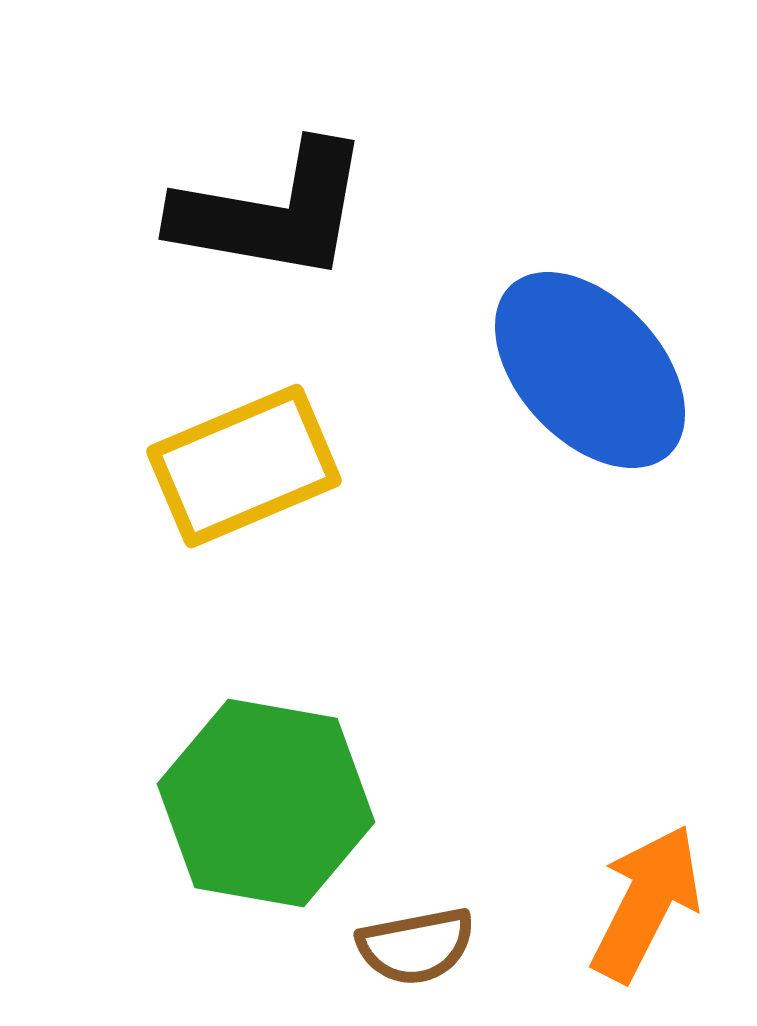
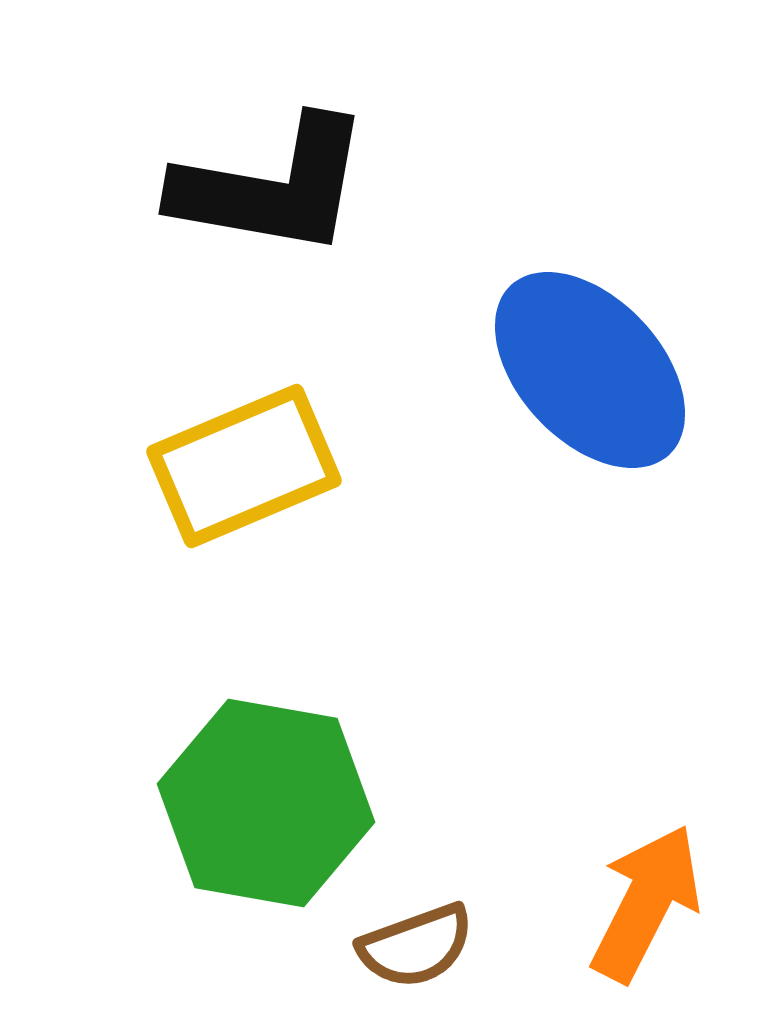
black L-shape: moved 25 px up
brown semicircle: rotated 9 degrees counterclockwise
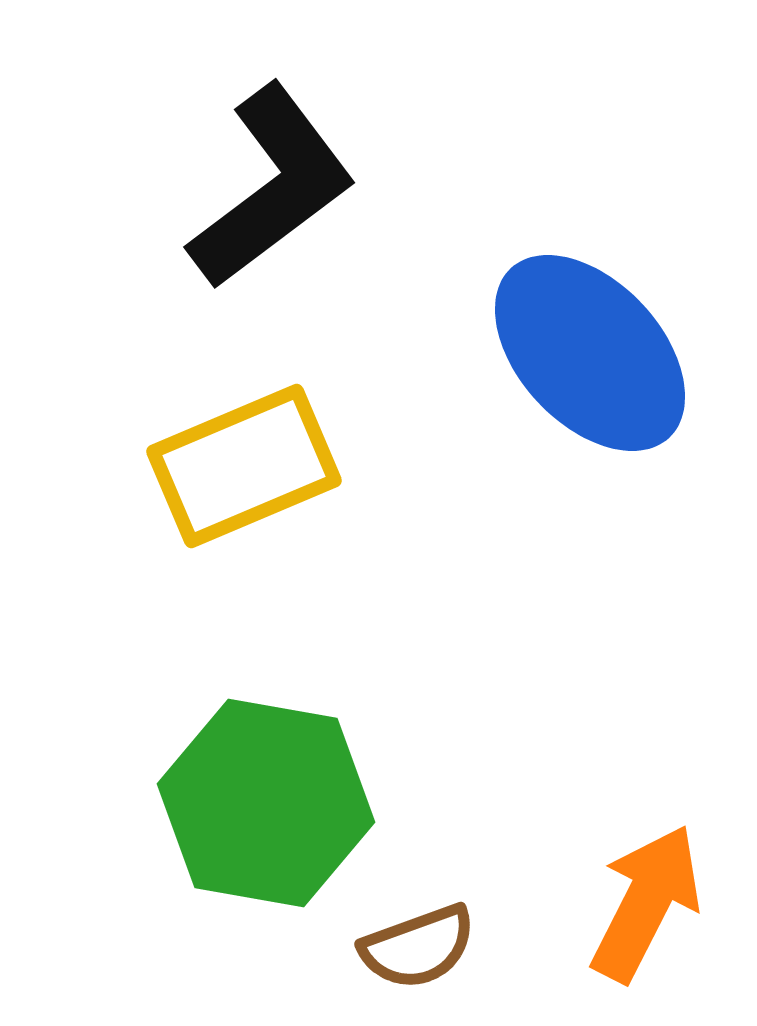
black L-shape: rotated 47 degrees counterclockwise
blue ellipse: moved 17 px up
brown semicircle: moved 2 px right, 1 px down
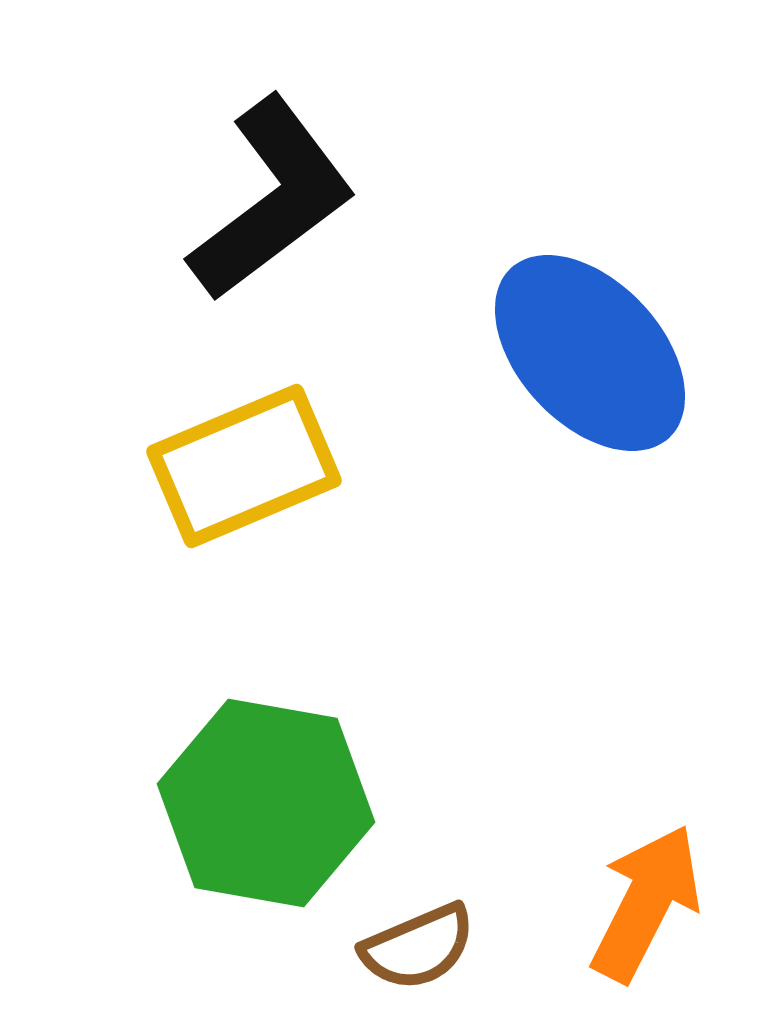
black L-shape: moved 12 px down
brown semicircle: rotated 3 degrees counterclockwise
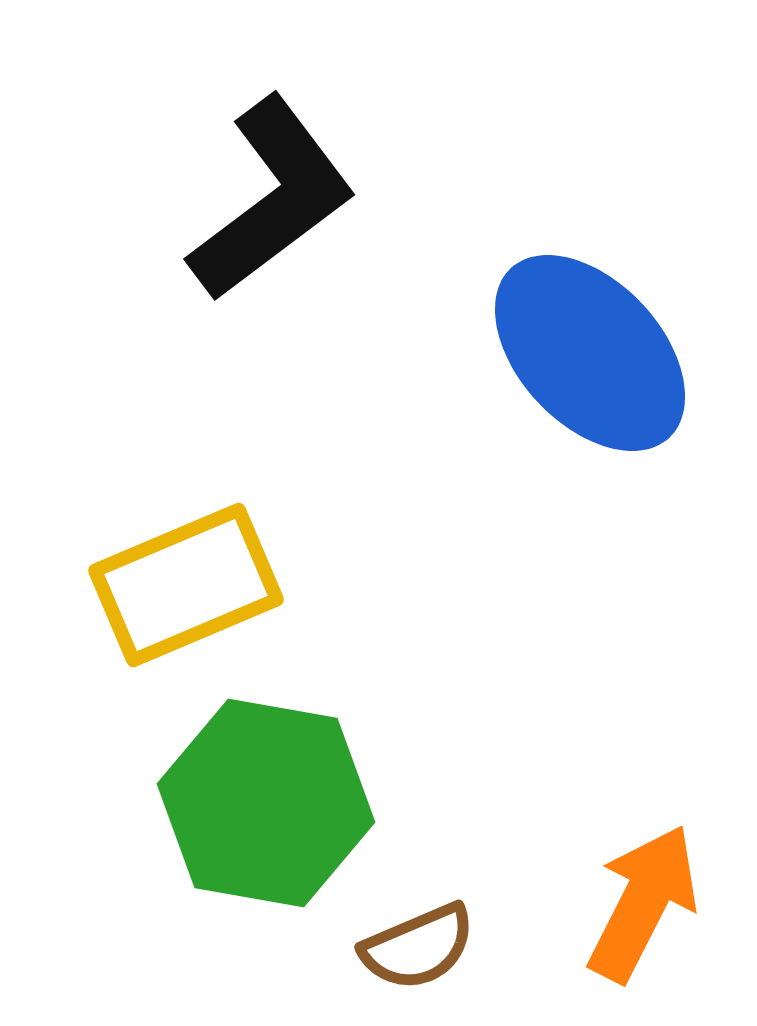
yellow rectangle: moved 58 px left, 119 px down
orange arrow: moved 3 px left
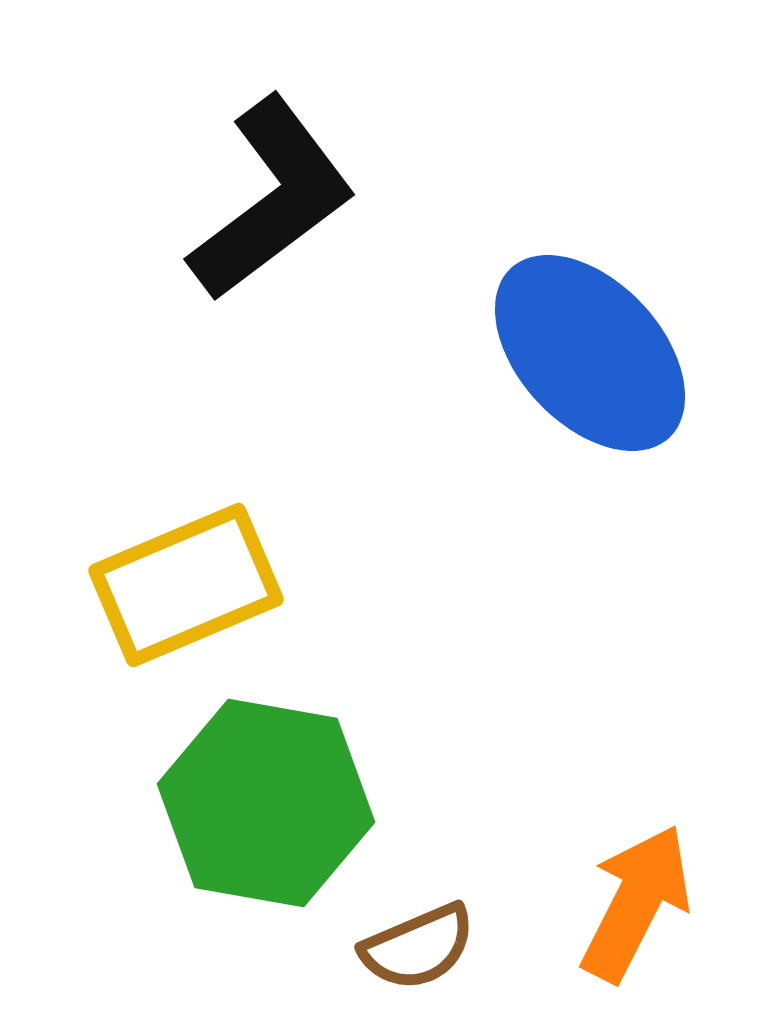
orange arrow: moved 7 px left
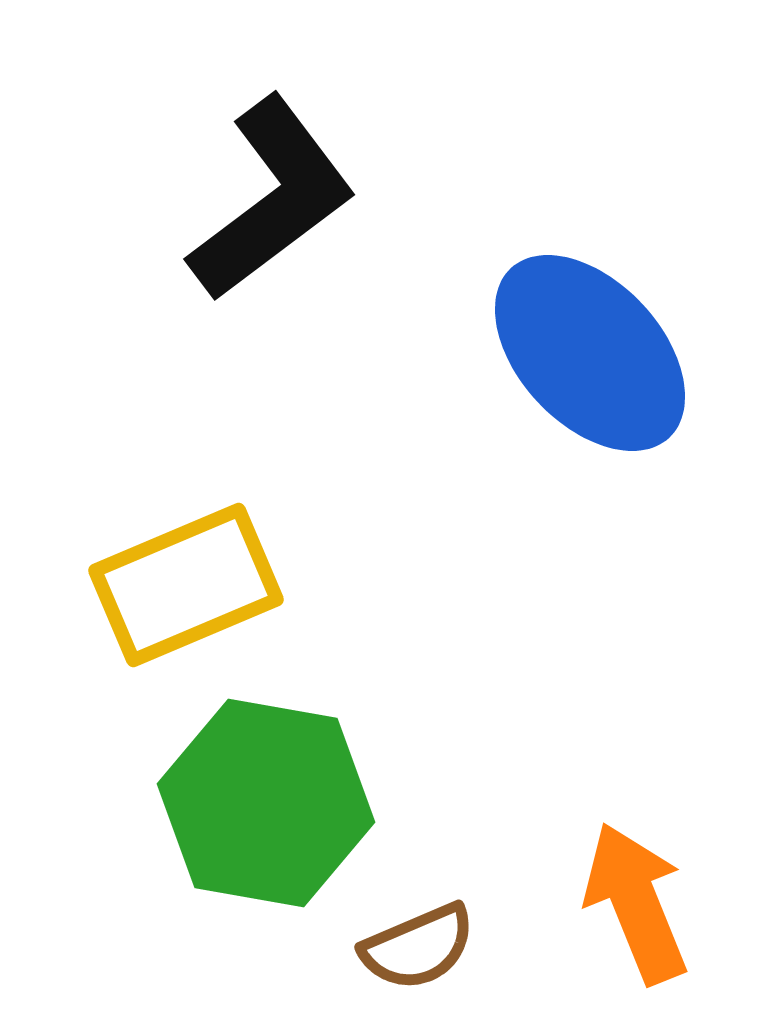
orange arrow: rotated 49 degrees counterclockwise
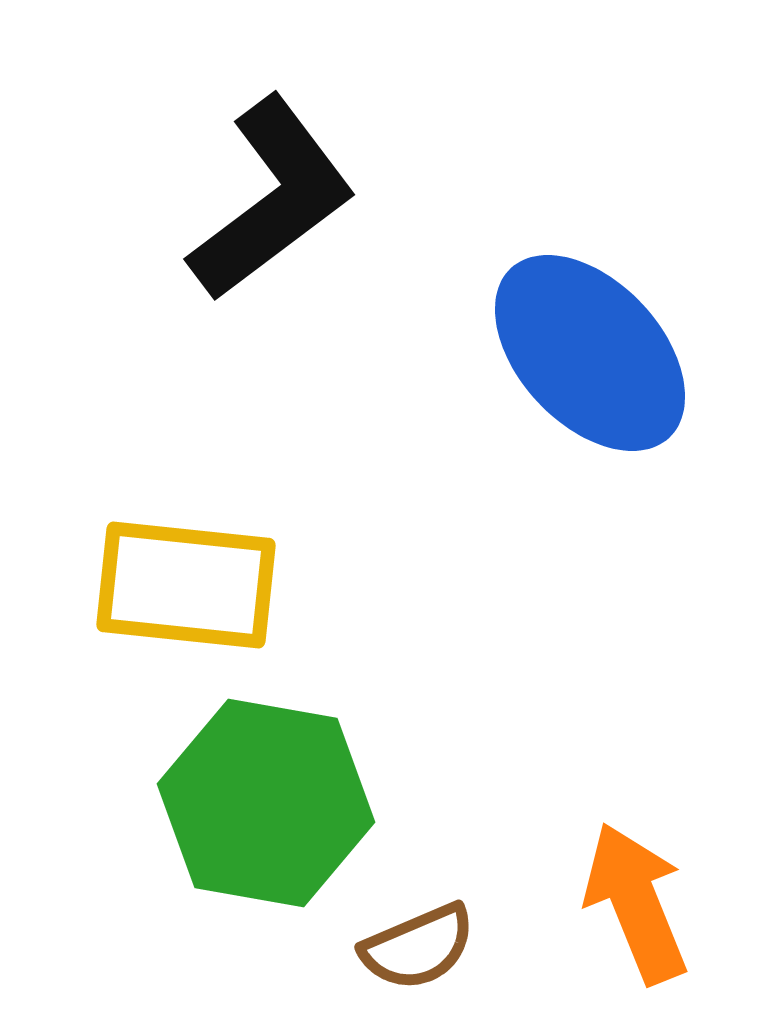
yellow rectangle: rotated 29 degrees clockwise
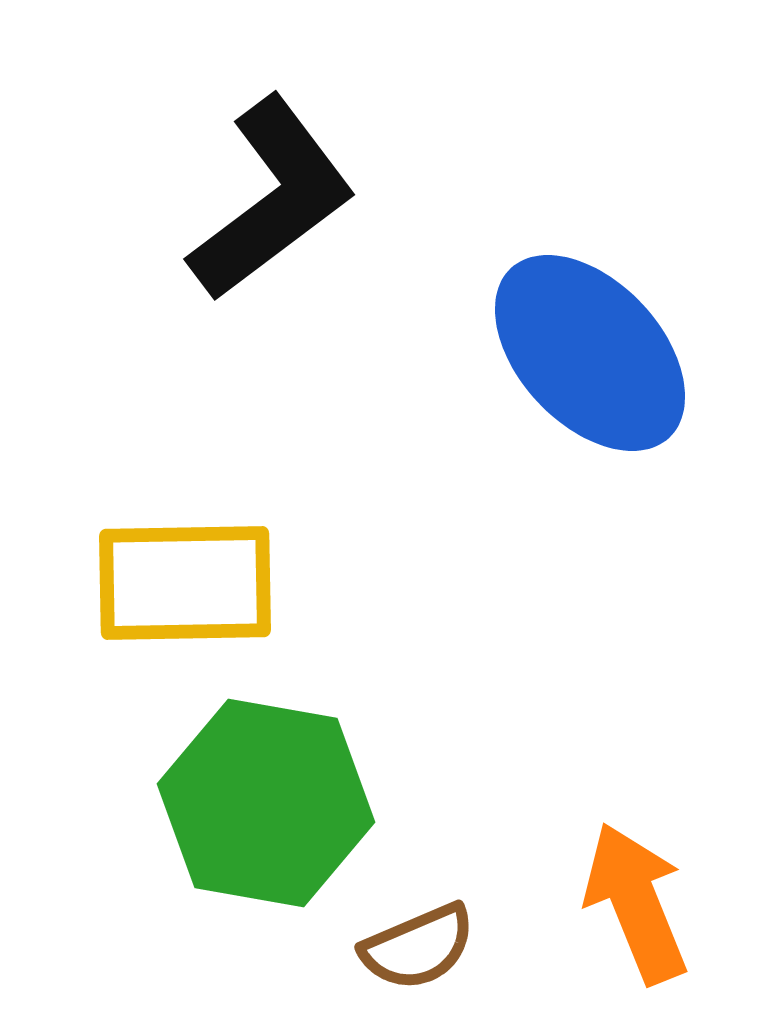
yellow rectangle: moved 1 px left, 2 px up; rotated 7 degrees counterclockwise
